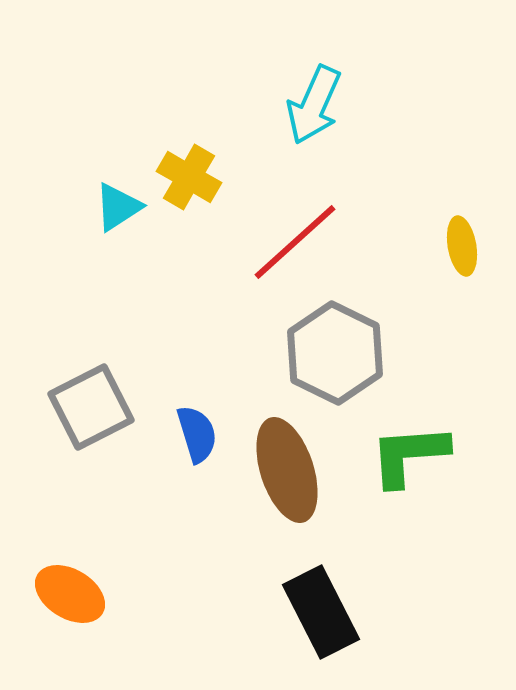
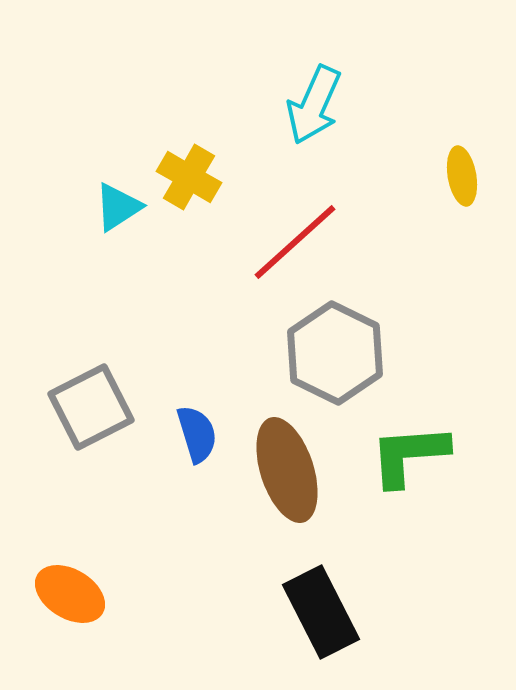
yellow ellipse: moved 70 px up
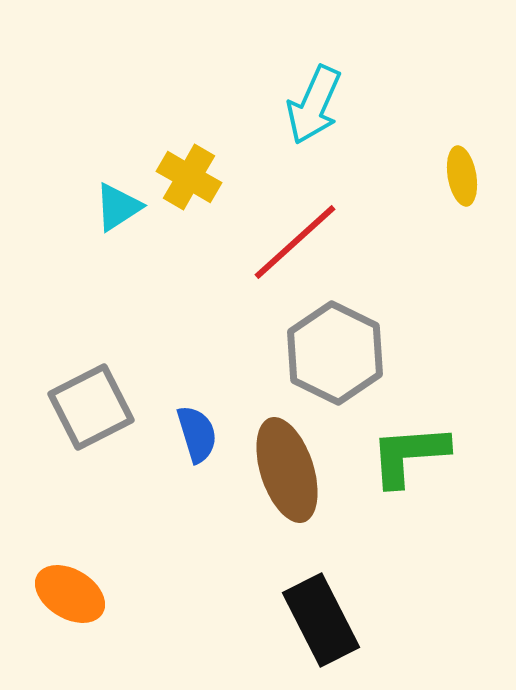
black rectangle: moved 8 px down
